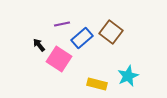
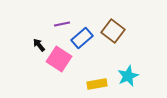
brown square: moved 2 px right, 1 px up
yellow rectangle: rotated 24 degrees counterclockwise
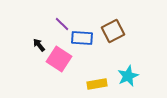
purple line: rotated 56 degrees clockwise
brown square: rotated 25 degrees clockwise
blue rectangle: rotated 45 degrees clockwise
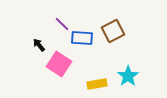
pink square: moved 5 px down
cyan star: rotated 10 degrees counterclockwise
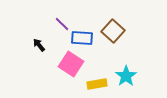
brown square: rotated 20 degrees counterclockwise
pink square: moved 12 px right
cyan star: moved 2 px left
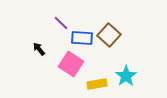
purple line: moved 1 px left, 1 px up
brown square: moved 4 px left, 4 px down
black arrow: moved 4 px down
